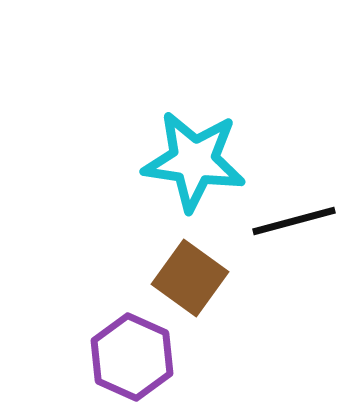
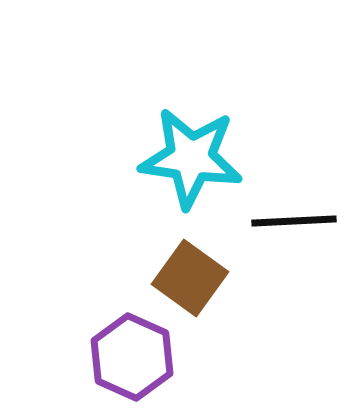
cyan star: moved 3 px left, 3 px up
black line: rotated 12 degrees clockwise
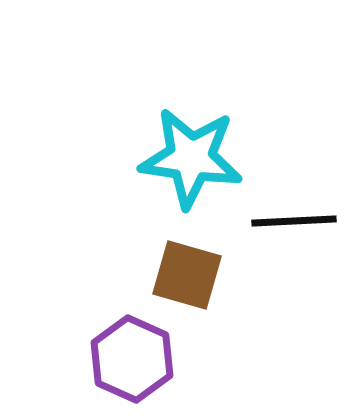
brown square: moved 3 px left, 3 px up; rotated 20 degrees counterclockwise
purple hexagon: moved 2 px down
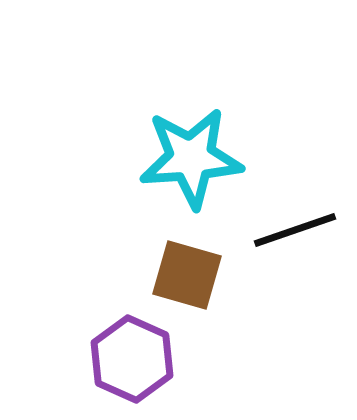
cyan star: rotated 12 degrees counterclockwise
black line: moved 1 px right, 9 px down; rotated 16 degrees counterclockwise
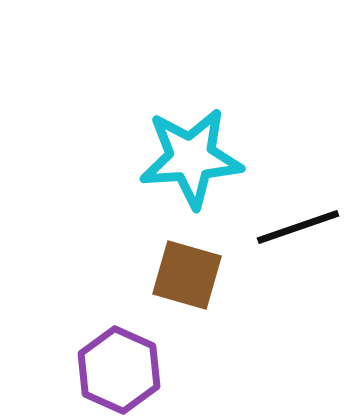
black line: moved 3 px right, 3 px up
purple hexagon: moved 13 px left, 11 px down
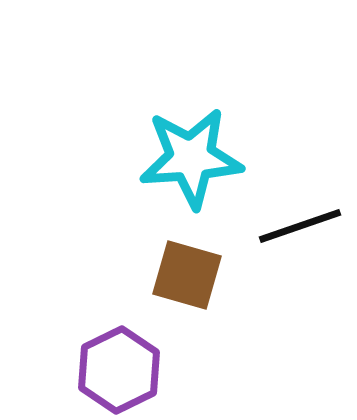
black line: moved 2 px right, 1 px up
purple hexagon: rotated 10 degrees clockwise
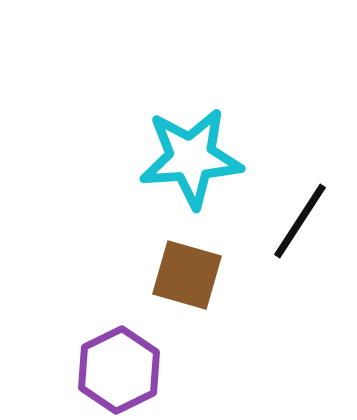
black line: moved 5 px up; rotated 38 degrees counterclockwise
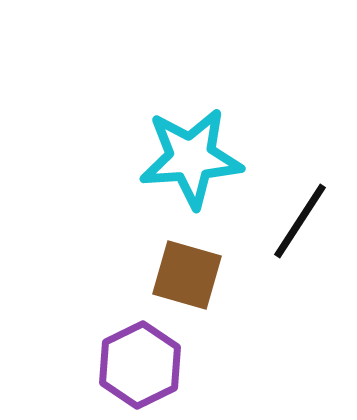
purple hexagon: moved 21 px right, 5 px up
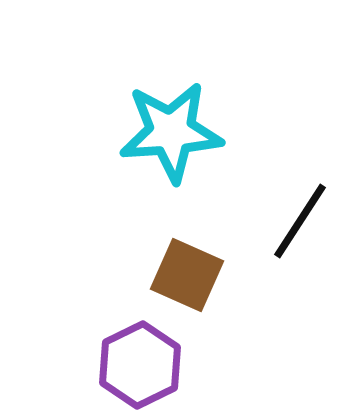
cyan star: moved 20 px left, 26 px up
brown square: rotated 8 degrees clockwise
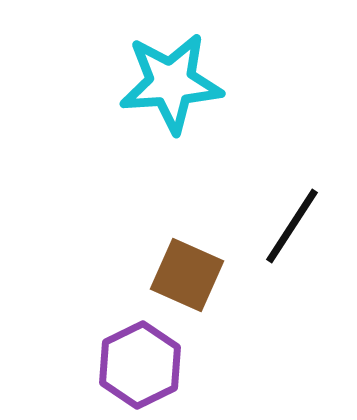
cyan star: moved 49 px up
black line: moved 8 px left, 5 px down
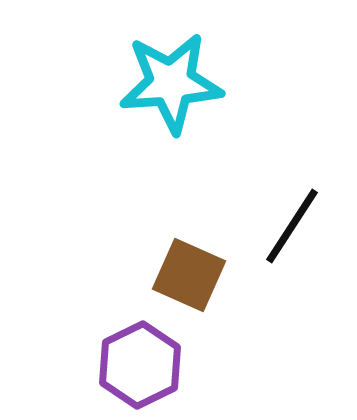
brown square: moved 2 px right
